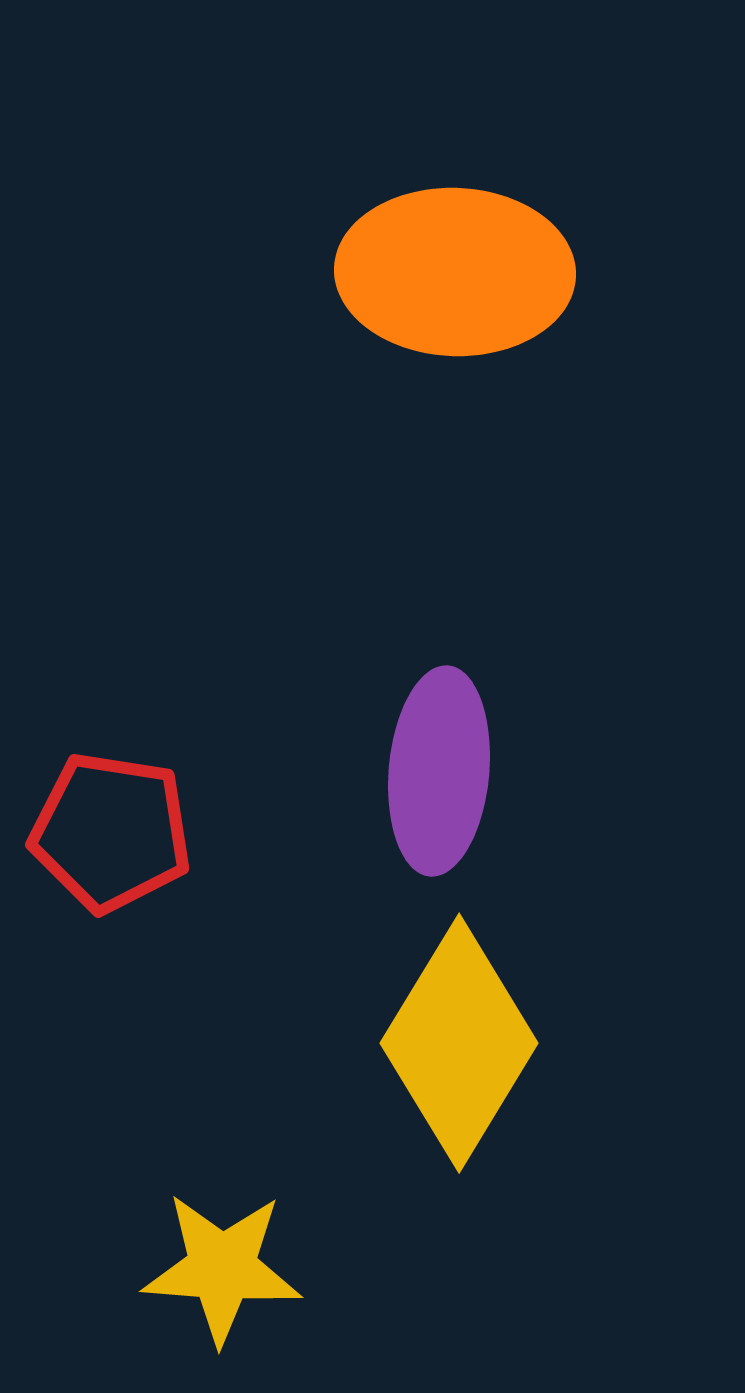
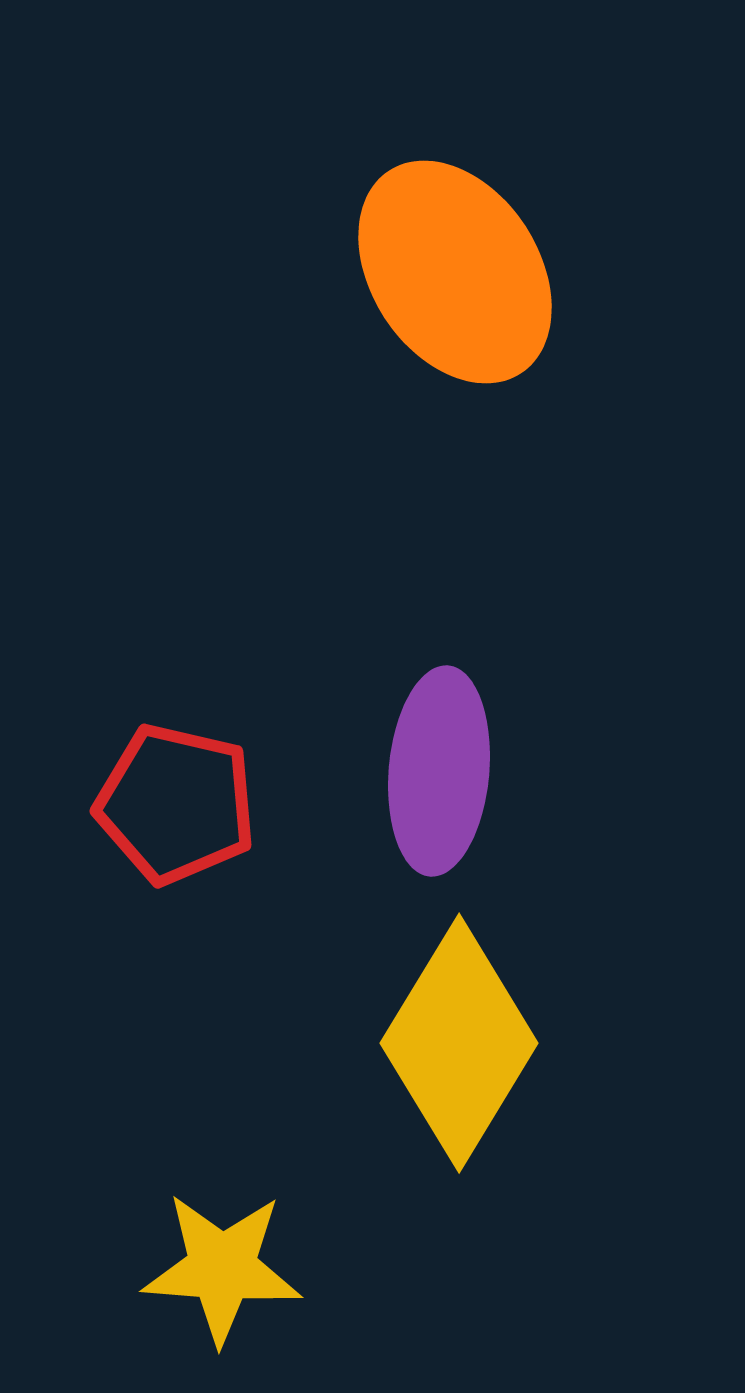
orange ellipse: rotated 55 degrees clockwise
red pentagon: moved 65 px right, 28 px up; rotated 4 degrees clockwise
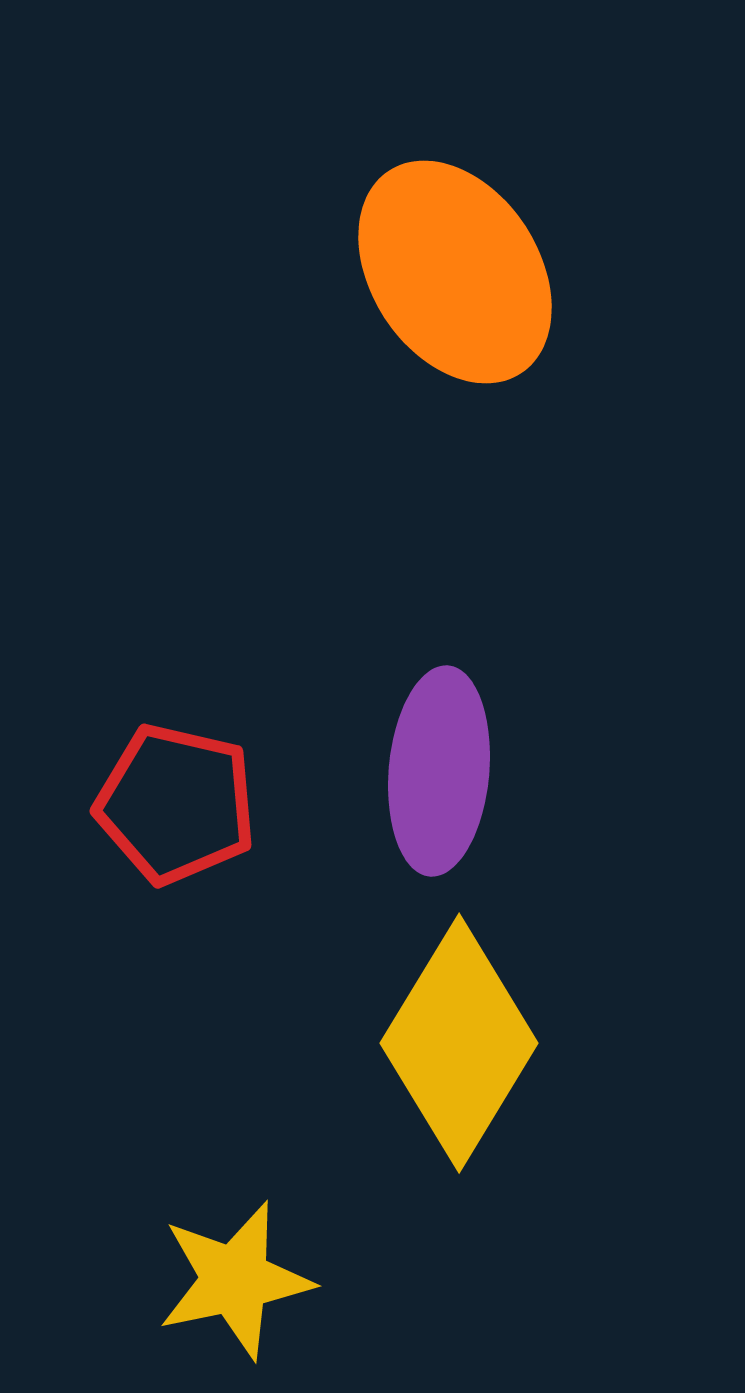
yellow star: moved 13 px right, 12 px down; rotated 16 degrees counterclockwise
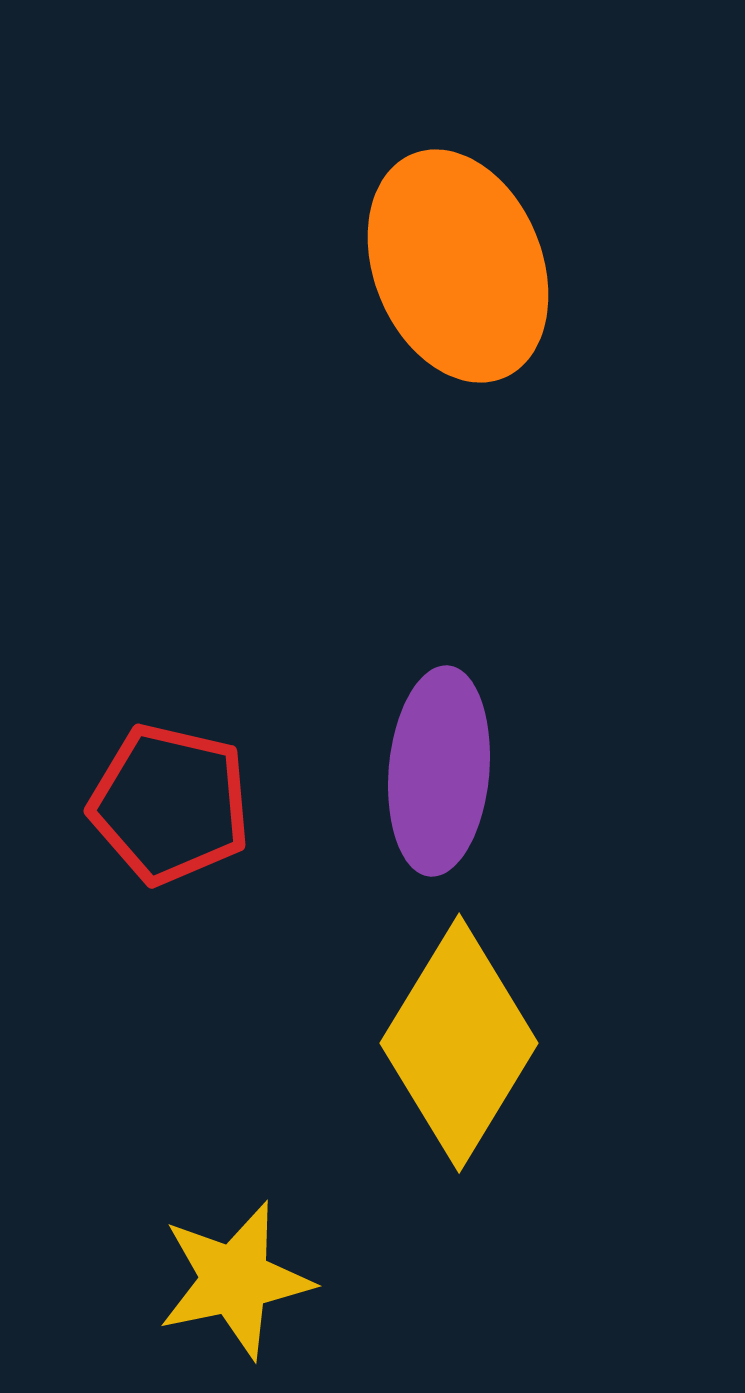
orange ellipse: moved 3 px right, 6 px up; rotated 11 degrees clockwise
red pentagon: moved 6 px left
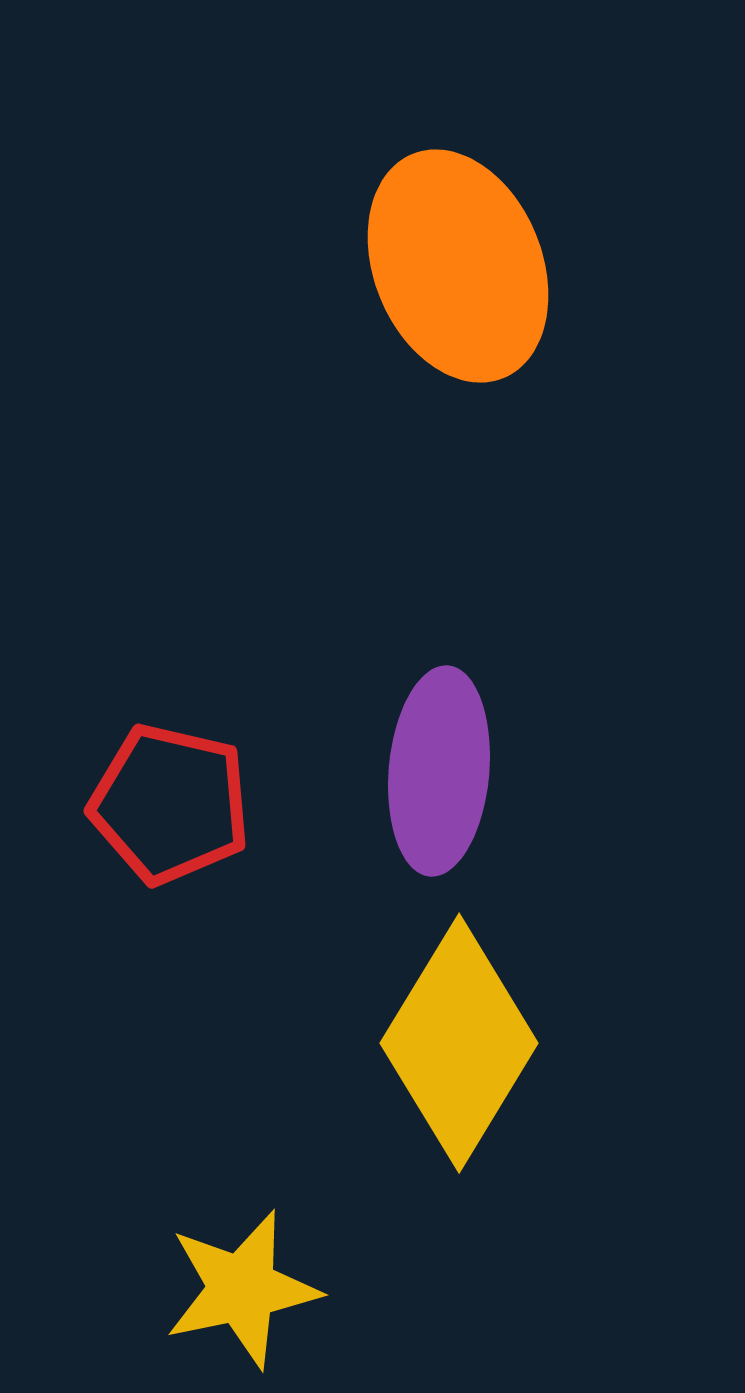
yellow star: moved 7 px right, 9 px down
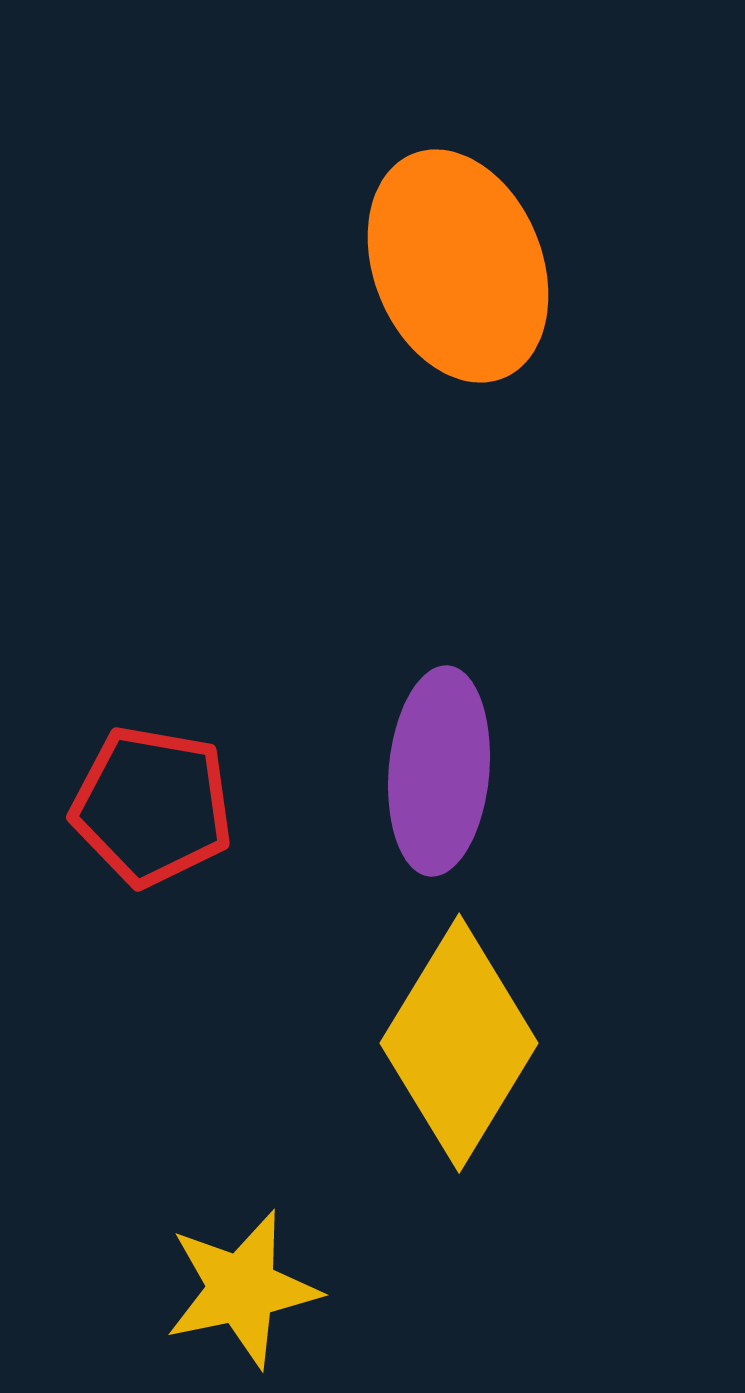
red pentagon: moved 18 px left, 2 px down; rotated 3 degrees counterclockwise
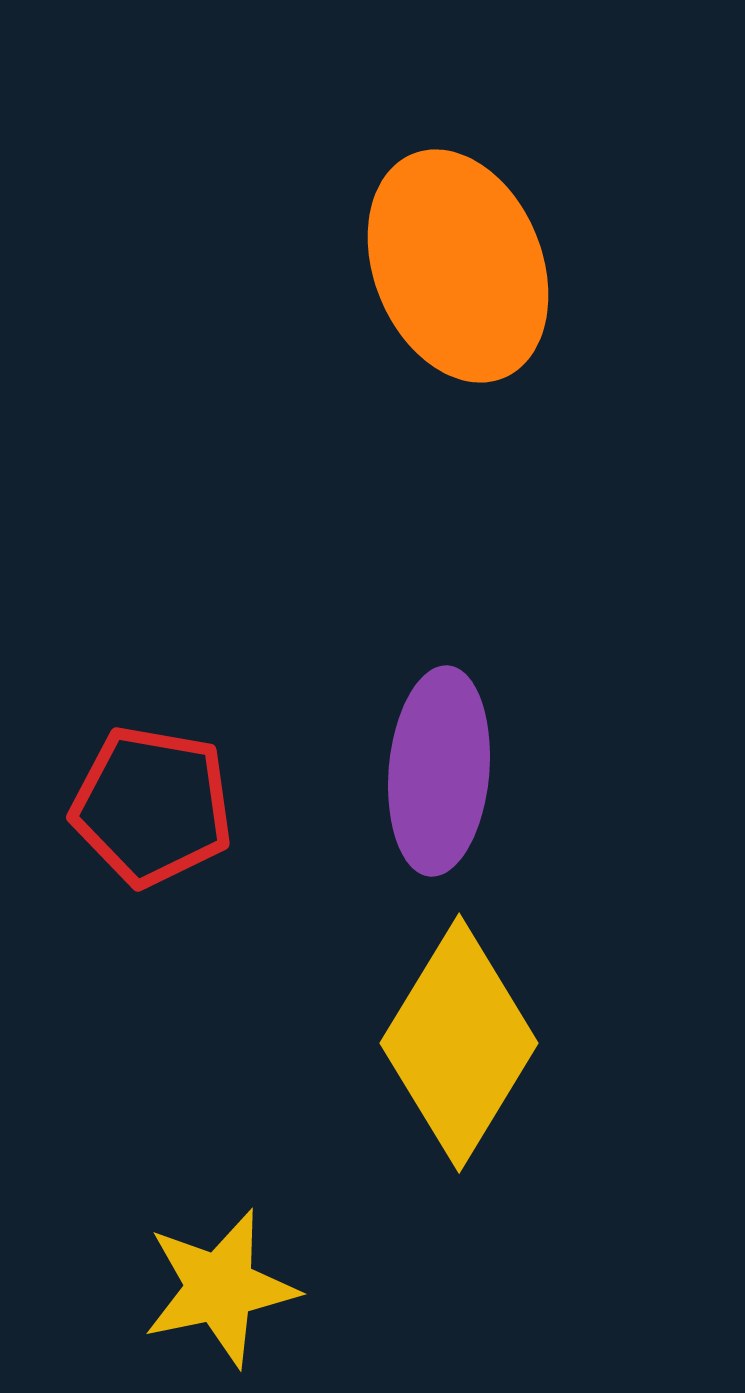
yellow star: moved 22 px left, 1 px up
